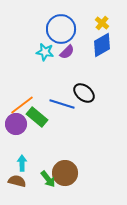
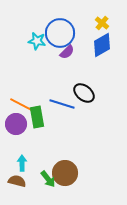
blue circle: moved 1 px left, 4 px down
cyan star: moved 8 px left, 11 px up
orange line: rotated 65 degrees clockwise
green rectangle: rotated 40 degrees clockwise
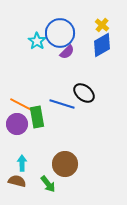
yellow cross: moved 2 px down
cyan star: rotated 24 degrees clockwise
purple circle: moved 1 px right
brown circle: moved 9 px up
green arrow: moved 5 px down
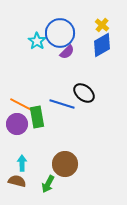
green arrow: rotated 66 degrees clockwise
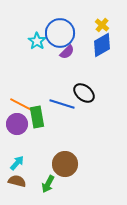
cyan arrow: moved 5 px left; rotated 42 degrees clockwise
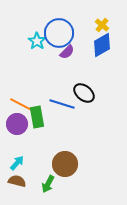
blue circle: moved 1 px left
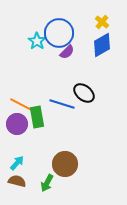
yellow cross: moved 3 px up
green arrow: moved 1 px left, 1 px up
